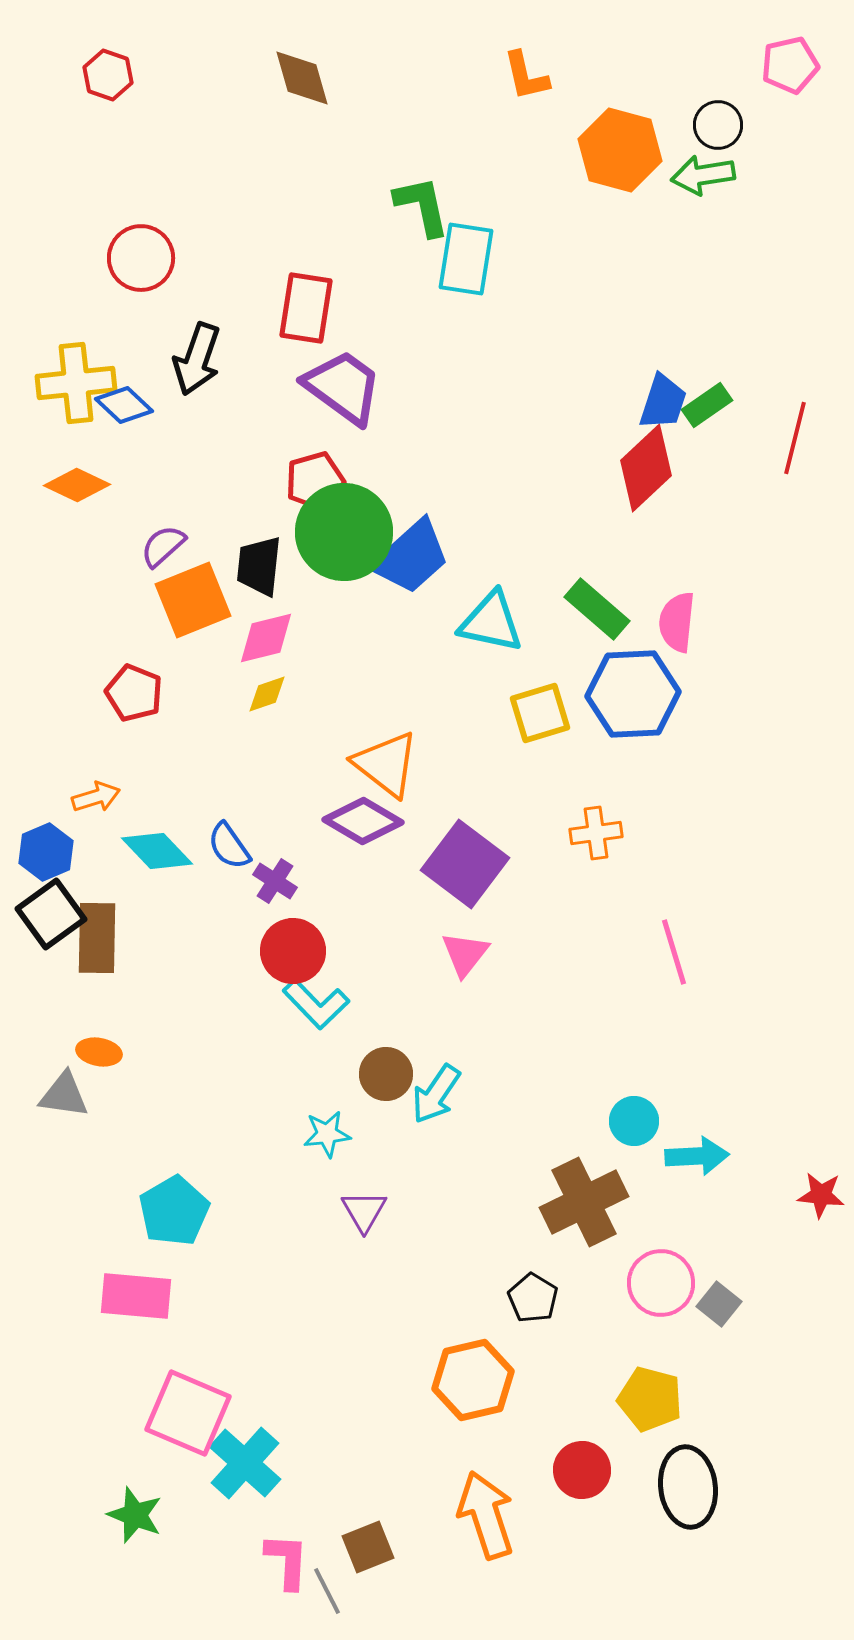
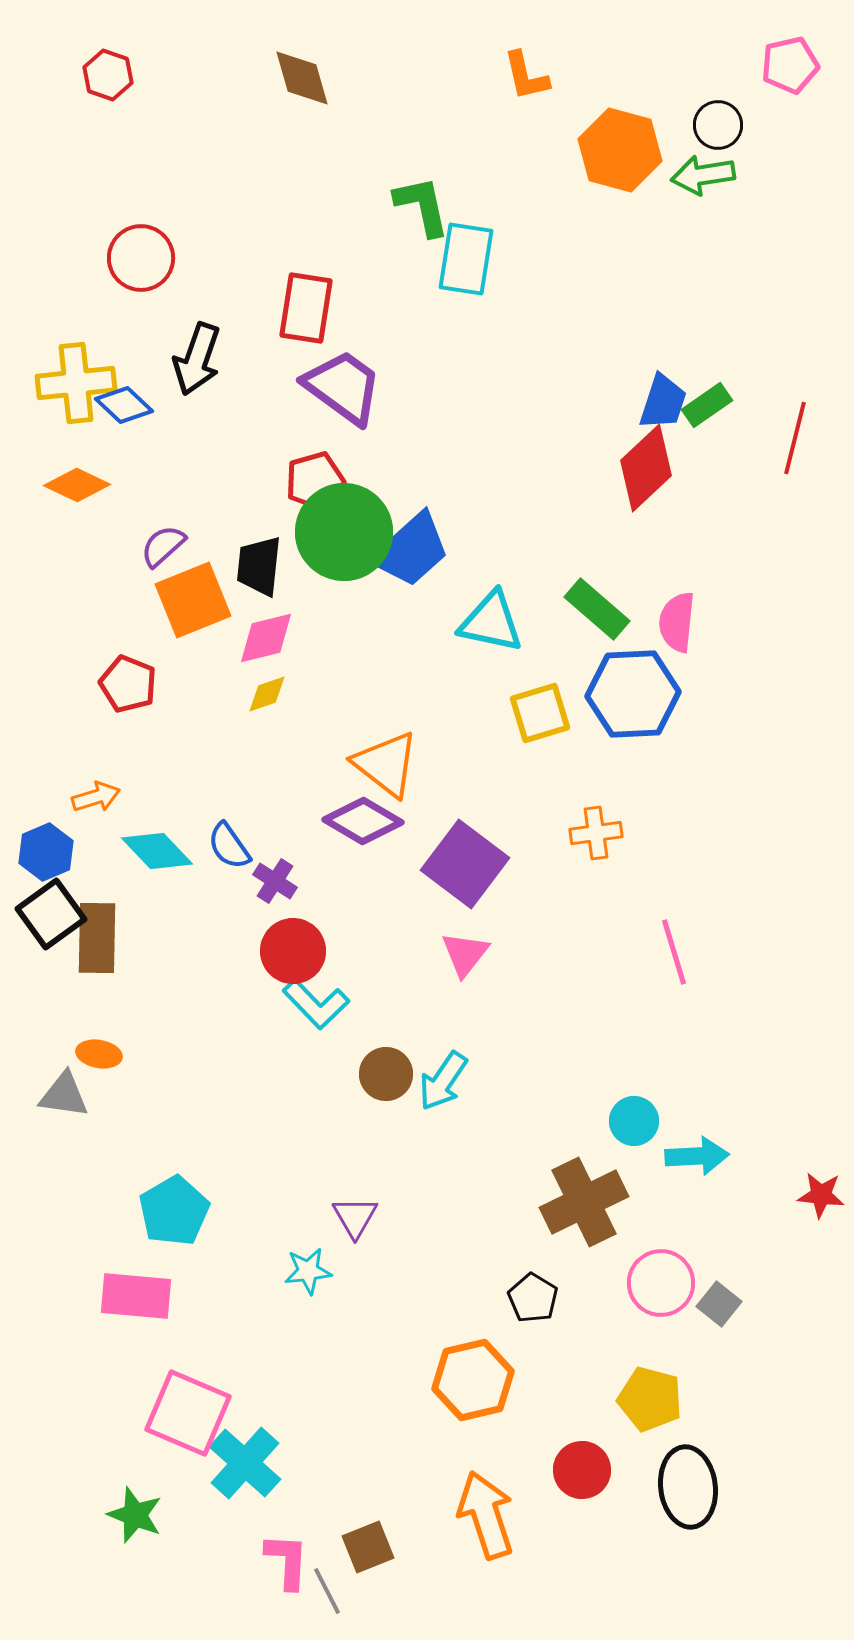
blue trapezoid at (411, 557): moved 7 px up
red pentagon at (134, 693): moved 6 px left, 9 px up
orange ellipse at (99, 1052): moved 2 px down
cyan arrow at (436, 1094): moved 7 px right, 13 px up
cyan star at (327, 1134): moved 19 px left, 137 px down
purple triangle at (364, 1211): moved 9 px left, 6 px down
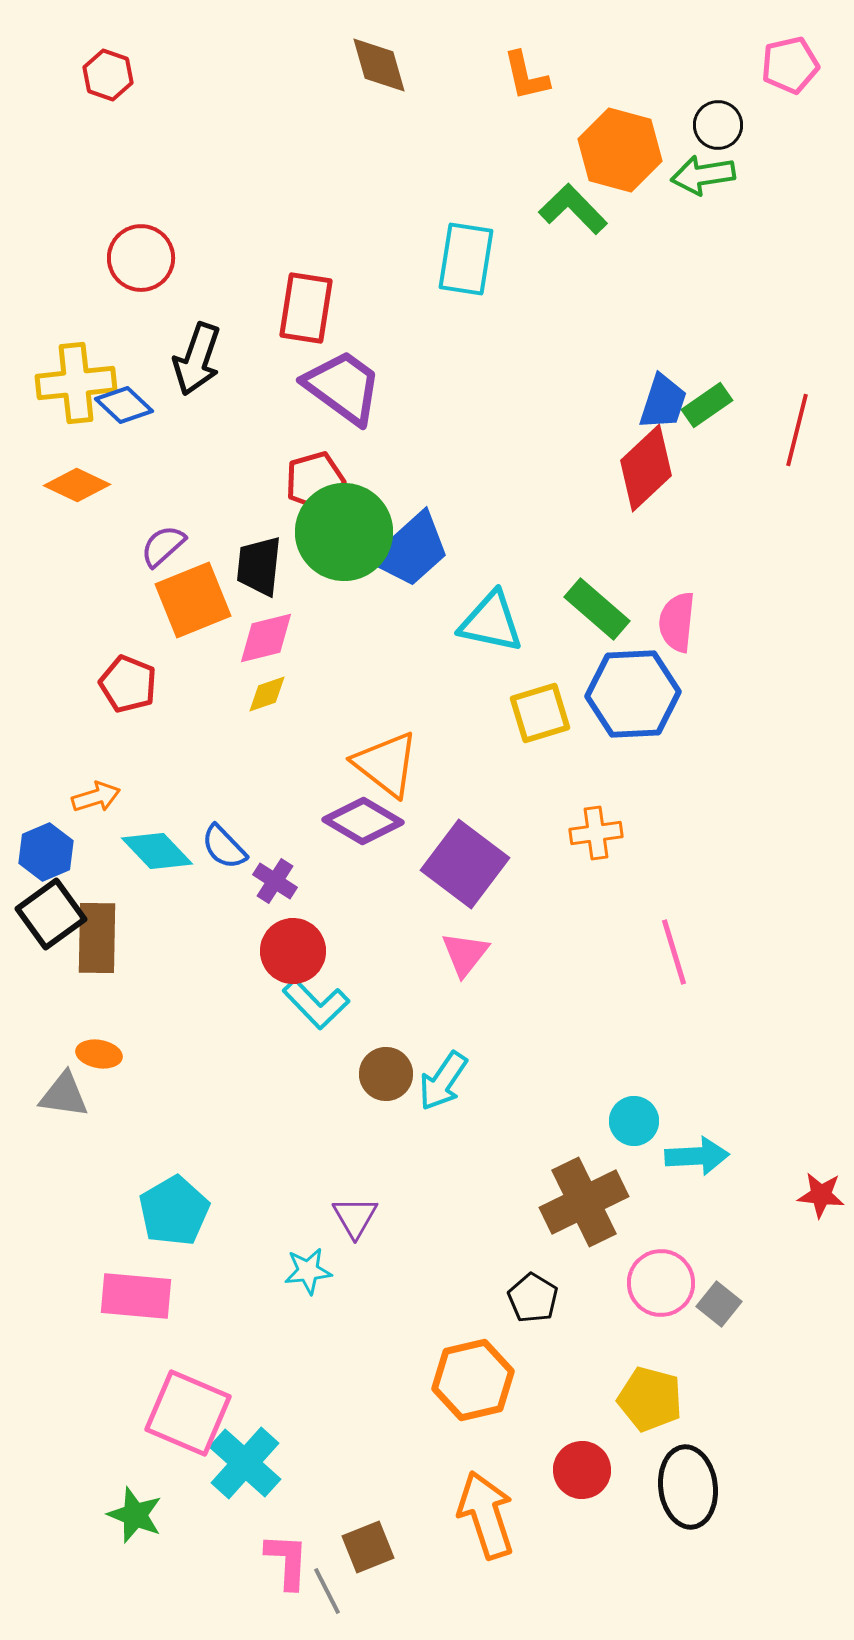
brown diamond at (302, 78): moved 77 px right, 13 px up
green L-shape at (422, 206): moved 151 px right, 3 px down; rotated 32 degrees counterclockwise
red line at (795, 438): moved 2 px right, 8 px up
blue semicircle at (229, 846): moved 5 px left, 1 px down; rotated 9 degrees counterclockwise
